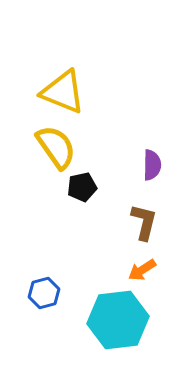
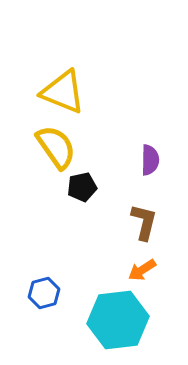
purple semicircle: moved 2 px left, 5 px up
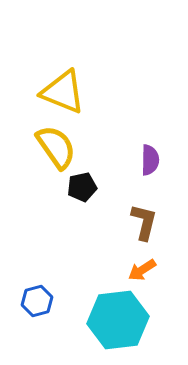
blue hexagon: moved 7 px left, 8 px down
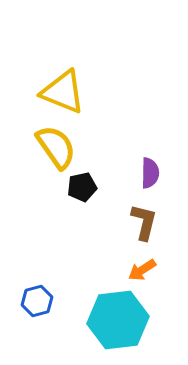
purple semicircle: moved 13 px down
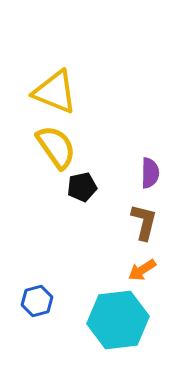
yellow triangle: moved 8 px left
